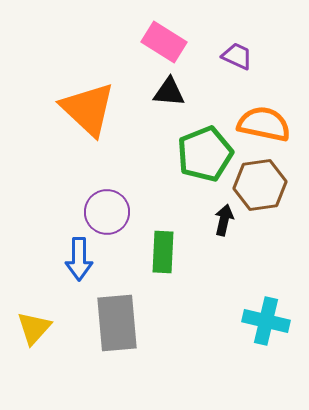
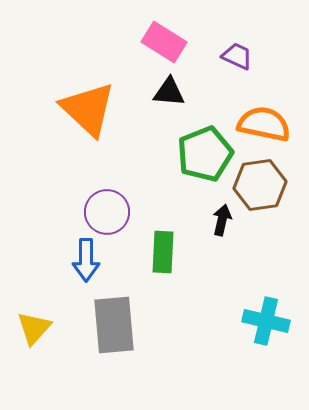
black arrow: moved 2 px left
blue arrow: moved 7 px right, 1 px down
gray rectangle: moved 3 px left, 2 px down
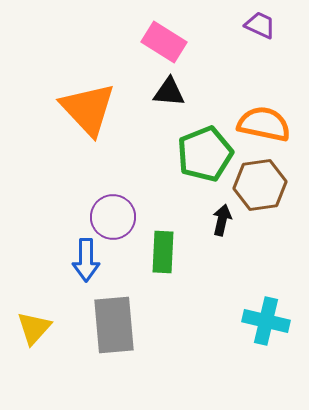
purple trapezoid: moved 23 px right, 31 px up
orange triangle: rotated 4 degrees clockwise
purple circle: moved 6 px right, 5 px down
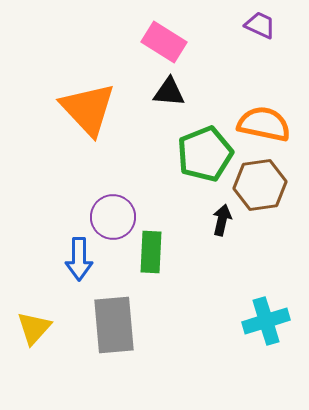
green rectangle: moved 12 px left
blue arrow: moved 7 px left, 1 px up
cyan cross: rotated 30 degrees counterclockwise
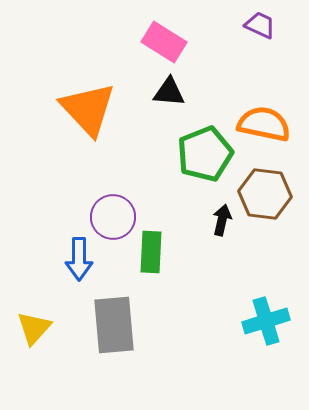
brown hexagon: moved 5 px right, 9 px down; rotated 15 degrees clockwise
